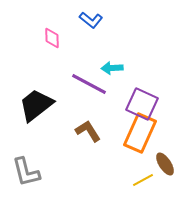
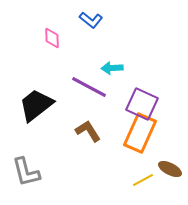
purple line: moved 3 px down
brown ellipse: moved 5 px right, 5 px down; rotated 30 degrees counterclockwise
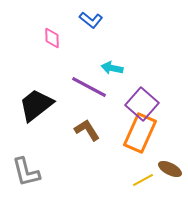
cyan arrow: rotated 15 degrees clockwise
purple square: rotated 16 degrees clockwise
brown L-shape: moved 1 px left, 1 px up
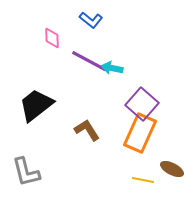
purple line: moved 26 px up
brown ellipse: moved 2 px right
yellow line: rotated 40 degrees clockwise
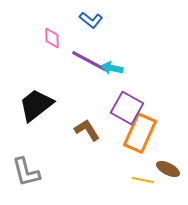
purple square: moved 15 px left, 4 px down; rotated 12 degrees counterclockwise
brown ellipse: moved 4 px left
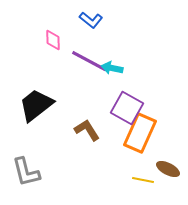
pink diamond: moved 1 px right, 2 px down
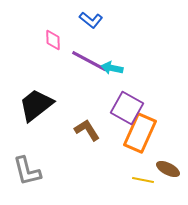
gray L-shape: moved 1 px right, 1 px up
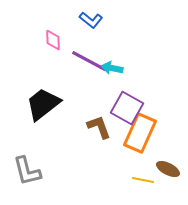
black trapezoid: moved 7 px right, 1 px up
brown L-shape: moved 12 px right, 3 px up; rotated 12 degrees clockwise
